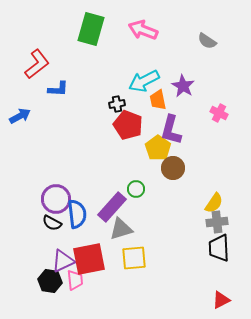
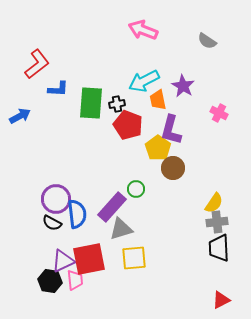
green rectangle: moved 74 px down; rotated 12 degrees counterclockwise
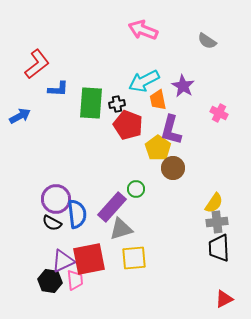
red triangle: moved 3 px right, 1 px up
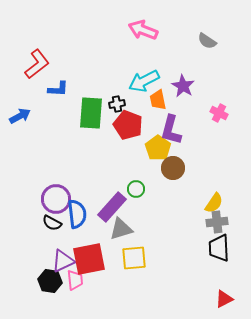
green rectangle: moved 10 px down
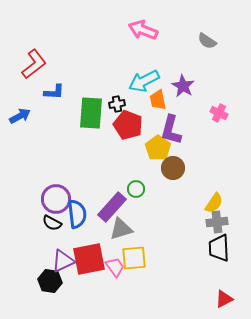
red L-shape: moved 3 px left
blue L-shape: moved 4 px left, 3 px down
pink trapezoid: moved 40 px right, 13 px up; rotated 30 degrees counterclockwise
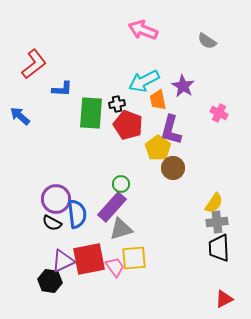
blue L-shape: moved 8 px right, 3 px up
blue arrow: rotated 110 degrees counterclockwise
green circle: moved 15 px left, 5 px up
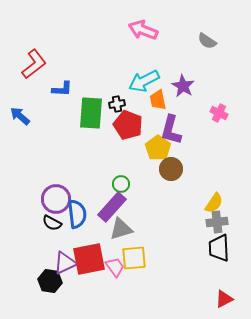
brown circle: moved 2 px left, 1 px down
purple triangle: moved 2 px right, 2 px down
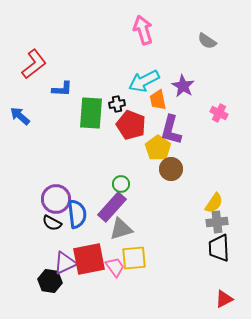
pink arrow: rotated 52 degrees clockwise
red pentagon: moved 3 px right
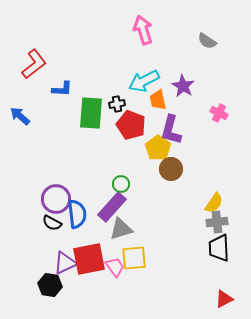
black hexagon: moved 4 px down
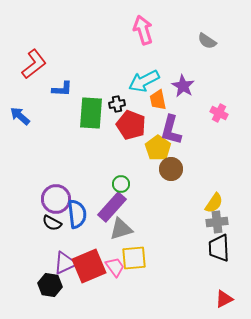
red square: moved 7 px down; rotated 12 degrees counterclockwise
